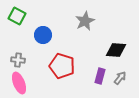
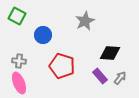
black diamond: moved 6 px left, 3 px down
gray cross: moved 1 px right, 1 px down
purple rectangle: rotated 56 degrees counterclockwise
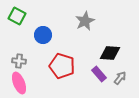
purple rectangle: moved 1 px left, 2 px up
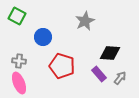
blue circle: moved 2 px down
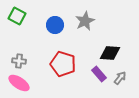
blue circle: moved 12 px right, 12 px up
red pentagon: moved 1 px right, 2 px up
pink ellipse: rotated 35 degrees counterclockwise
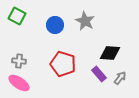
gray star: rotated 18 degrees counterclockwise
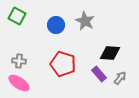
blue circle: moved 1 px right
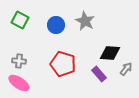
green square: moved 3 px right, 4 px down
gray arrow: moved 6 px right, 9 px up
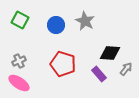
gray cross: rotated 32 degrees counterclockwise
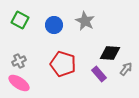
blue circle: moved 2 px left
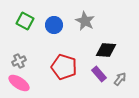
green square: moved 5 px right, 1 px down
black diamond: moved 4 px left, 3 px up
red pentagon: moved 1 px right, 3 px down
gray arrow: moved 6 px left, 10 px down
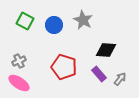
gray star: moved 2 px left, 1 px up
